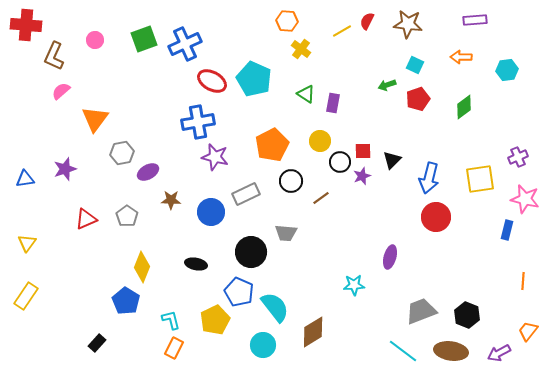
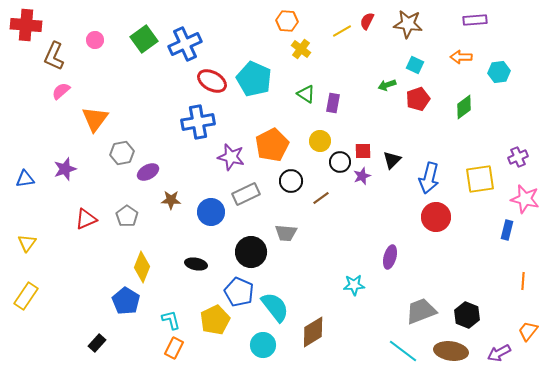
green square at (144, 39): rotated 16 degrees counterclockwise
cyan hexagon at (507, 70): moved 8 px left, 2 px down
purple star at (215, 157): moved 16 px right
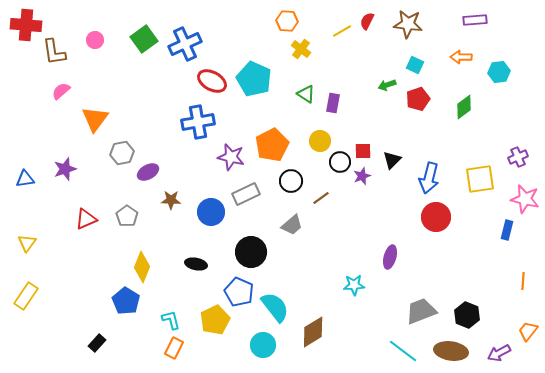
brown L-shape at (54, 56): moved 4 px up; rotated 32 degrees counterclockwise
gray trapezoid at (286, 233): moved 6 px right, 8 px up; rotated 45 degrees counterclockwise
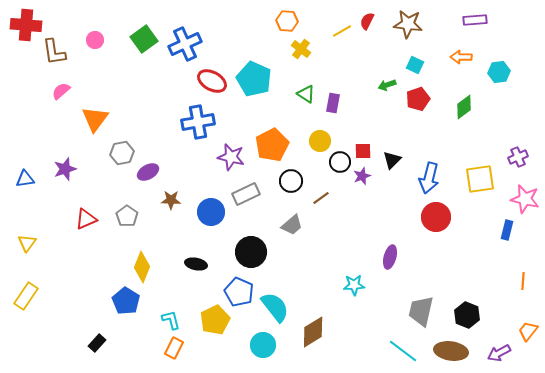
gray trapezoid at (421, 311): rotated 56 degrees counterclockwise
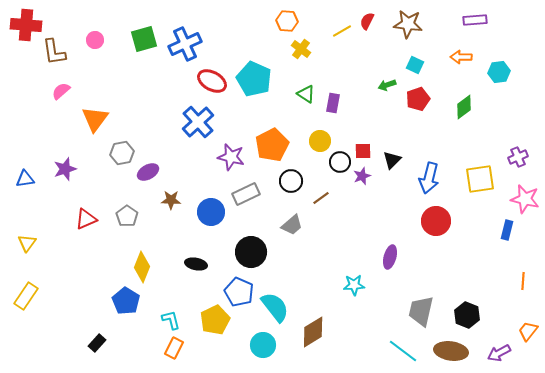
green square at (144, 39): rotated 20 degrees clockwise
blue cross at (198, 122): rotated 32 degrees counterclockwise
red circle at (436, 217): moved 4 px down
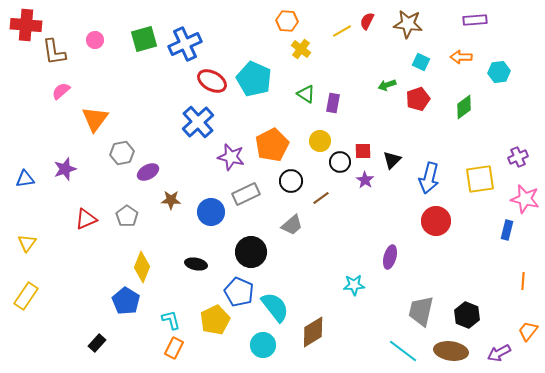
cyan square at (415, 65): moved 6 px right, 3 px up
purple star at (362, 176): moved 3 px right, 4 px down; rotated 18 degrees counterclockwise
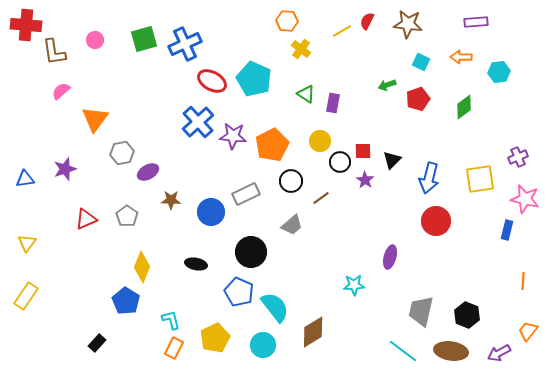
purple rectangle at (475, 20): moved 1 px right, 2 px down
purple star at (231, 157): moved 2 px right, 21 px up; rotated 8 degrees counterclockwise
yellow pentagon at (215, 320): moved 18 px down
